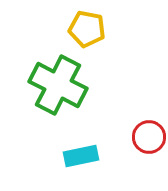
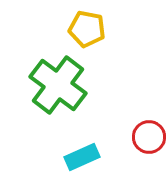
green cross: rotated 10 degrees clockwise
cyan rectangle: moved 1 px right, 1 px down; rotated 12 degrees counterclockwise
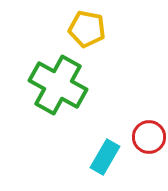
green cross: rotated 8 degrees counterclockwise
cyan rectangle: moved 23 px right; rotated 36 degrees counterclockwise
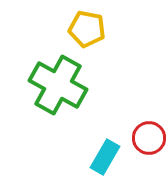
red circle: moved 1 px down
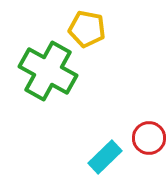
green cross: moved 10 px left, 14 px up
cyan rectangle: rotated 16 degrees clockwise
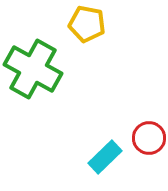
yellow pentagon: moved 5 px up
green cross: moved 15 px left, 2 px up
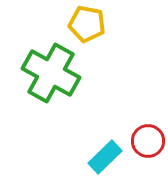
green cross: moved 18 px right, 4 px down
red circle: moved 1 px left, 3 px down
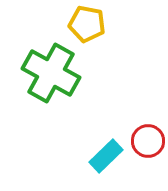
cyan rectangle: moved 1 px right, 1 px up
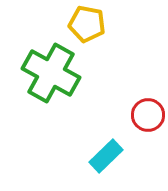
red circle: moved 26 px up
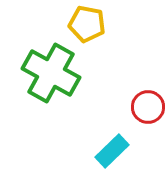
red circle: moved 8 px up
cyan rectangle: moved 6 px right, 5 px up
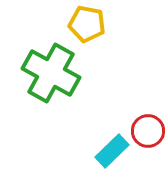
red circle: moved 24 px down
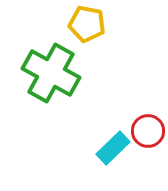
cyan rectangle: moved 1 px right, 3 px up
